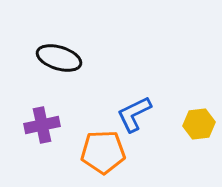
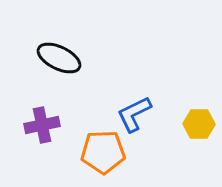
black ellipse: rotated 9 degrees clockwise
yellow hexagon: rotated 8 degrees clockwise
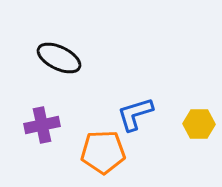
blue L-shape: moved 1 px right; rotated 9 degrees clockwise
